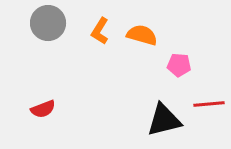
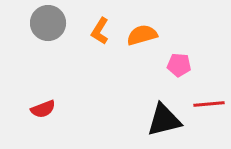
orange semicircle: rotated 32 degrees counterclockwise
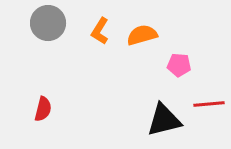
red semicircle: rotated 55 degrees counterclockwise
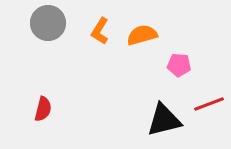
red line: rotated 16 degrees counterclockwise
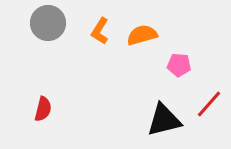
red line: rotated 28 degrees counterclockwise
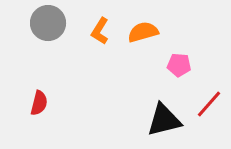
orange semicircle: moved 1 px right, 3 px up
red semicircle: moved 4 px left, 6 px up
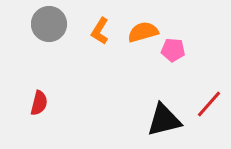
gray circle: moved 1 px right, 1 px down
pink pentagon: moved 6 px left, 15 px up
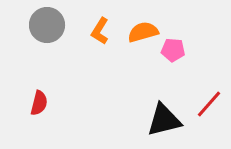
gray circle: moved 2 px left, 1 px down
